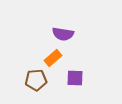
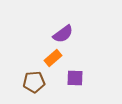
purple semicircle: rotated 45 degrees counterclockwise
brown pentagon: moved 2 px left, 2 px down
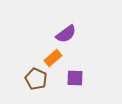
purple semicircle: moved 3 px right
brown pentagon: moved 2 px right, 3 px up; rotated 30 degrees clockwise
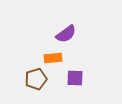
orange rectangle: rotated 36 degrees clockwise
brown pentagon: rotated 30 degrees clockwise
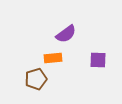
purple square: moved 23 px right, 18 px up
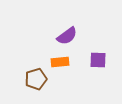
purple semicircle: moved 1 px right, 2 px down
orange rectangle: moved 7 px right, 4 px down
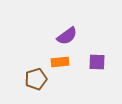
purple square: moved 1 px left, 2 px down
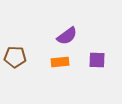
purple square: moved 2 px up
brown pentagon: moved 21 px left, 22 px up; rotated 20 degrees clockwise
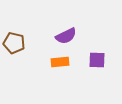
purple semicircle: moved 1 px left; rotated 10 degrees clockwise
brown pentagon: moved 1 px left, 14 px up; rotated 10 degrees clockwise
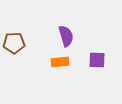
purple semicircle: rotated 80 degrees counterclockwise
brown pentagon: rotated 15 degrees counterclockwise
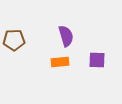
brown pentagon: moved 3 px up
